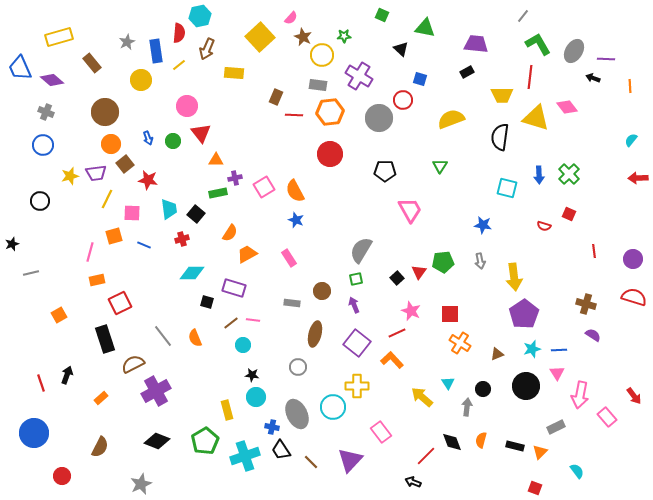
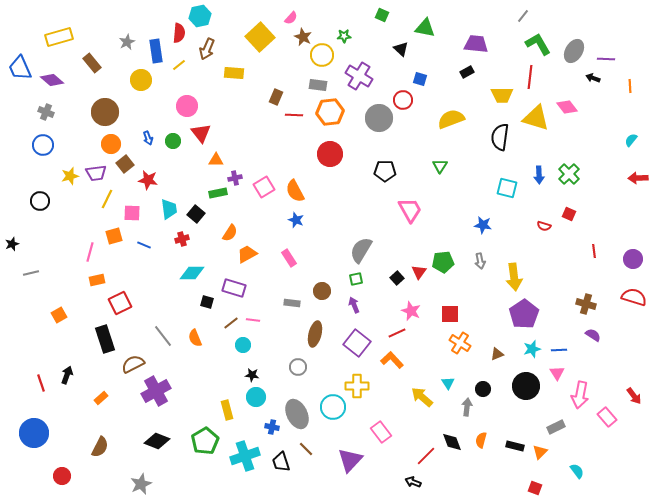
black trapezoid at (281, 450): moved 12 px down; rotated 15 degrees clockwise
brown line at (311, 462): moved 5 px left, 13 px up
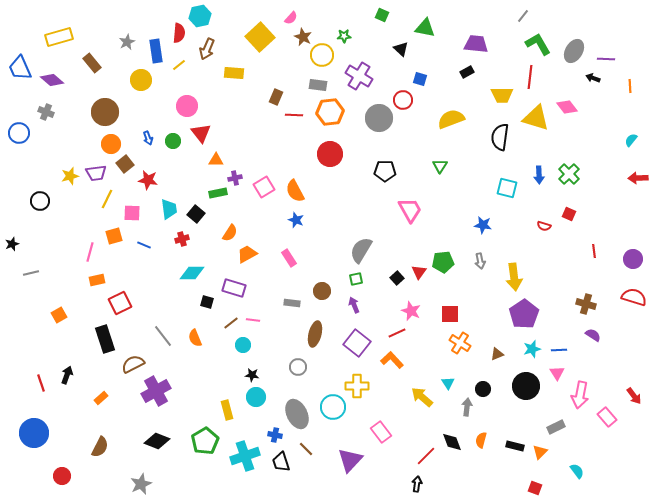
blue circle at (43, 145): moved 24 px left, 12 px up
blue cross at (272, 427): moved 3 px right, 8 px down
black arrow at (413, 482): moved 4 px right, 2 px down; rotated 77 degrees clockwise
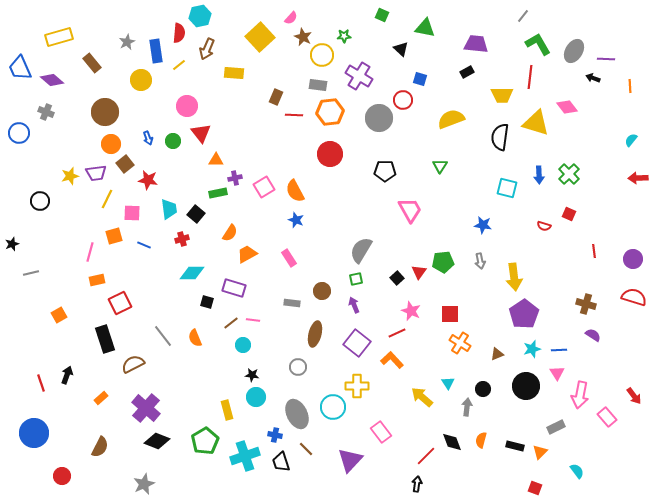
yellow triangle at (536, 118): moved 5 px down
purple cross at (156, 391): moved 10 px left, 17 px down; rotated 20 degrees counterclockwise
gray star at (141, 484): moved 3 px right
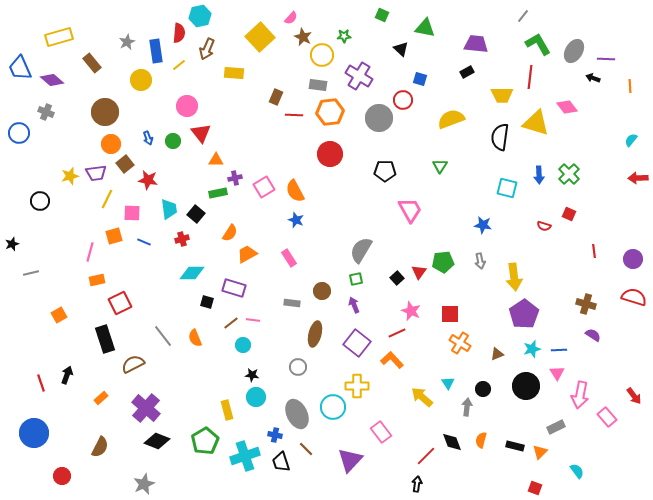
blue line at (144, 245): moved 3 px up
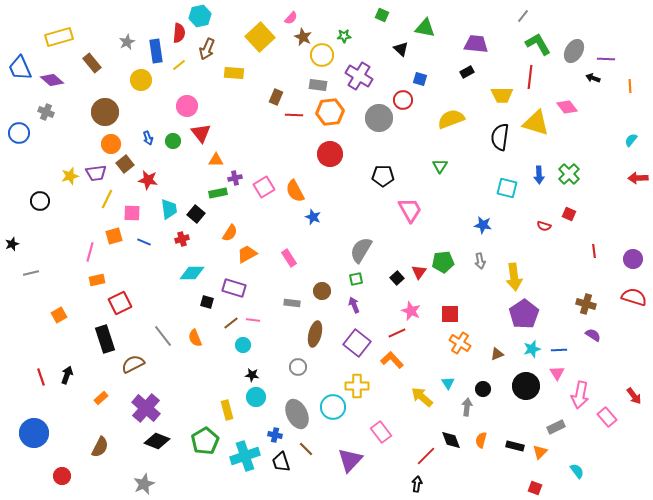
black pentagon at (385, 171): moved 2 px left, 5 px down
blue star at (296, 220): moved 17 px right, 3 px up
red line at (41, 383): moved 6 px up
black diamond at (452, 442): moved 1 px left, 2 px up
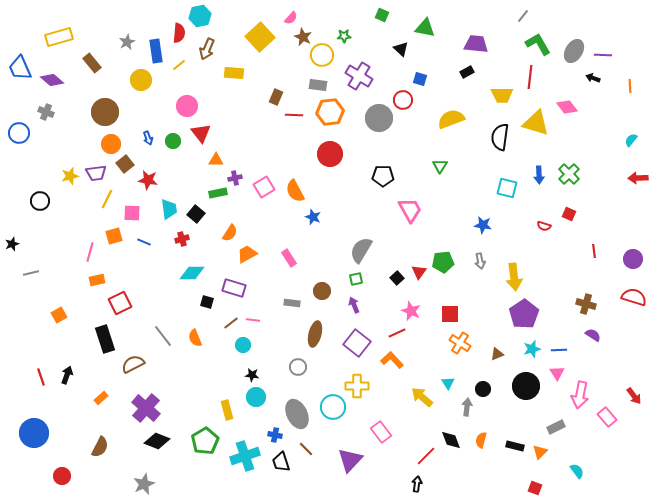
purple line at (606, 59): moved 3 px left, 4 px up
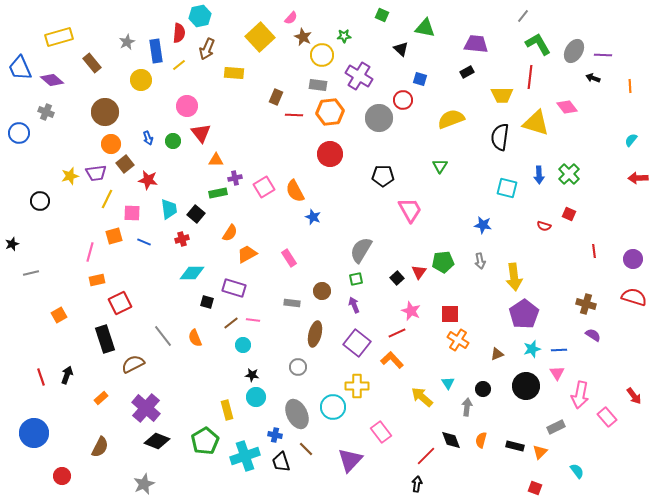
orange cross at (460, 343): moved 2 px left, 3 px up
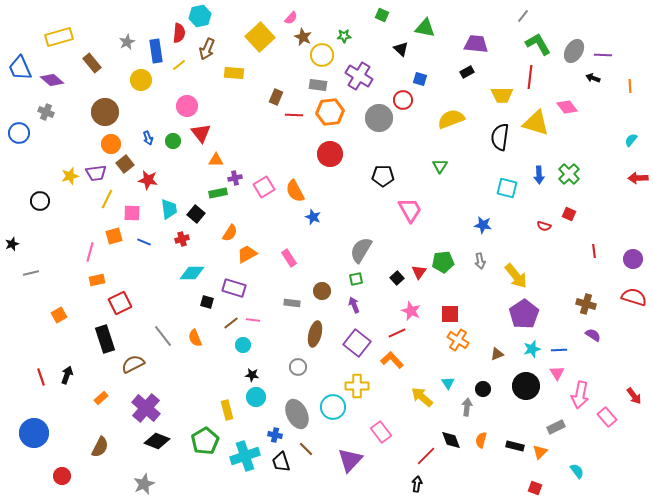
yellow arrow at (514, 277): moved 2 px right, 1 px up; rotated 32 degrees counterclockwise
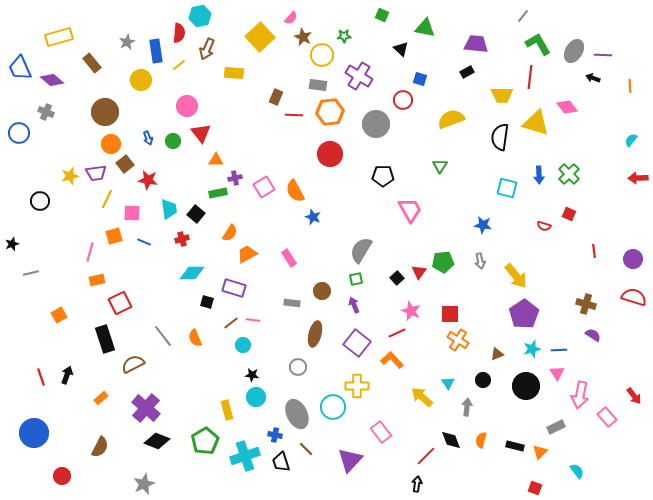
gray circle at (379, 118): moved 3 px left, 6 px down
black circle at (483, 389): moved 9 px up
